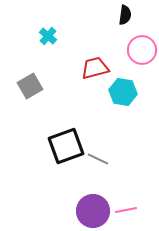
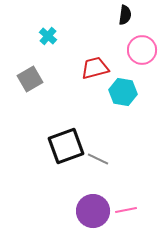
gray square: moved 7 px up
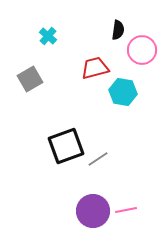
black semicircle: moved 7 px left, 15 px down
gray line: rotated 60 degrees counterclockwise
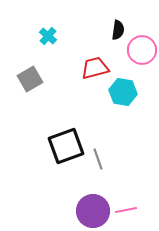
gray line: rotated 75 degrees counterclockwise
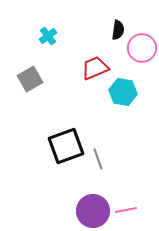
cyan cross: rotated 12 degrees clockwise
pink circle: moved 2 px up
red trapezoid: rotated 8 degrees counterclockwise
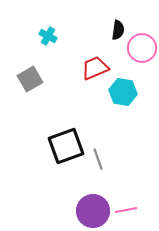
cyan cross: rotated 24 degrees counterclockwise
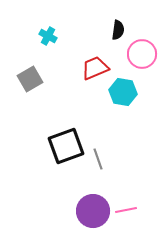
pink circle: moved 6 px down
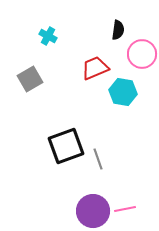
pink line: moved 1 px left, 1 px up
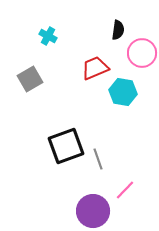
pink circle: moved 1 px up
pink line: moved 19 px up; rotated 35 degrees counterclockwise
